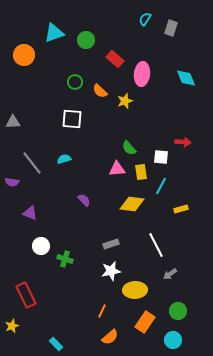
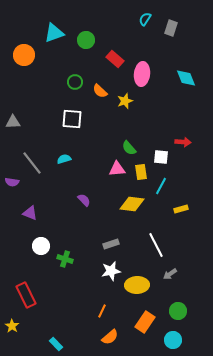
yellow ellipse at (135, 290): moved 2 px right, 5 px up
yellow star at (12, 326): rotated 16 degrees counterclockwise
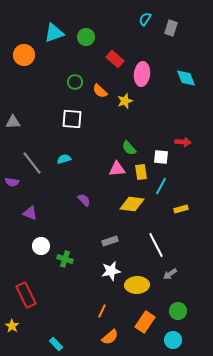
green circle at (86, 40): moved 3 px up
gray rectangle at (111, 244): moved 1 px left, 3 px up
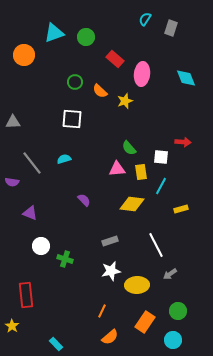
red rectangle at (26, 295): rotated 20 degrees clockwise
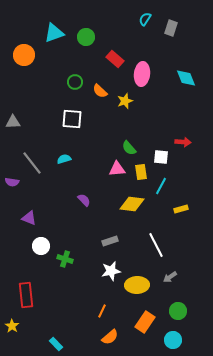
purple triangle at (30, 213): moved 1 px left, 5 px down
gray arrow at (170, 274): moved 3 px down
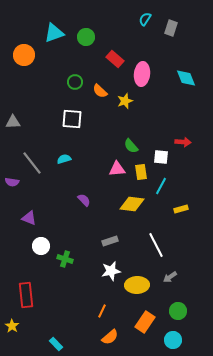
green semicircle at (129, 148): moved 2 px right, 2 px up
